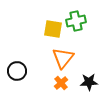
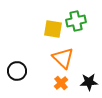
orange triangle: rotated 25 degrees counterclockwise
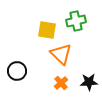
yellow square: moved 6 px left, 1 px down
orange triangle: moved 2 px left, 4 px up
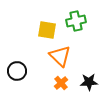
orange triangle: moved 1 px left, 2 px down
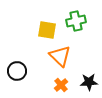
orange cross: moved 2 px down
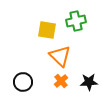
black circle: moved 6 px right, 11 px down
orange cross: moved 4 px up
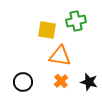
orange triangle: rotated 35 degrees counterclockwise
black star: rotated 18 degrees clockwise
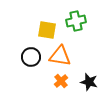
black circle: moved 8 px right, 25 px up
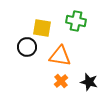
green cross: rotated 24 degrees clockwise
yellow square: moved 5 px left, 2 px up
black circle: moved 4 px left, 10 px up
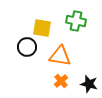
black star: moved 2 px down
